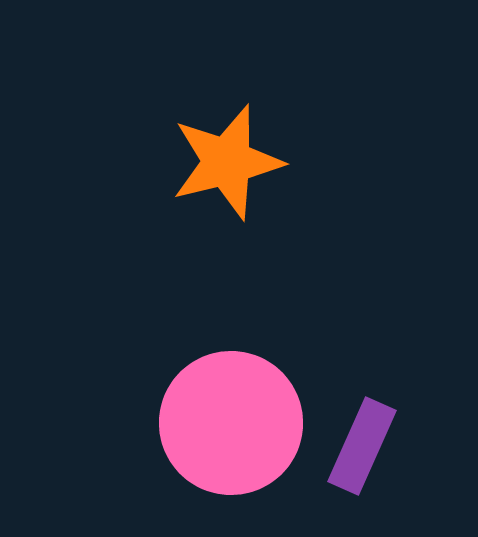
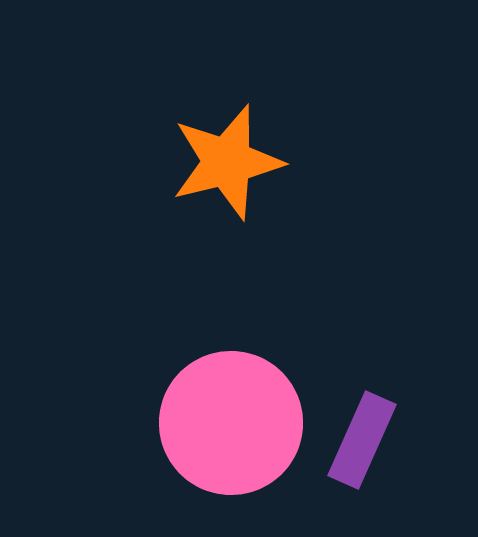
purple rectangle: moved 6 px up
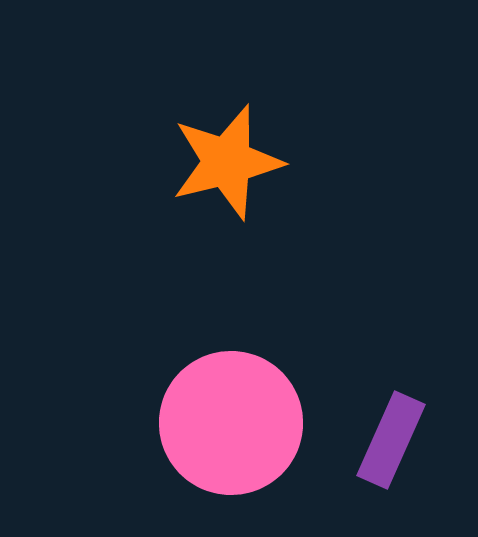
purple rectangle: moved 29 px right
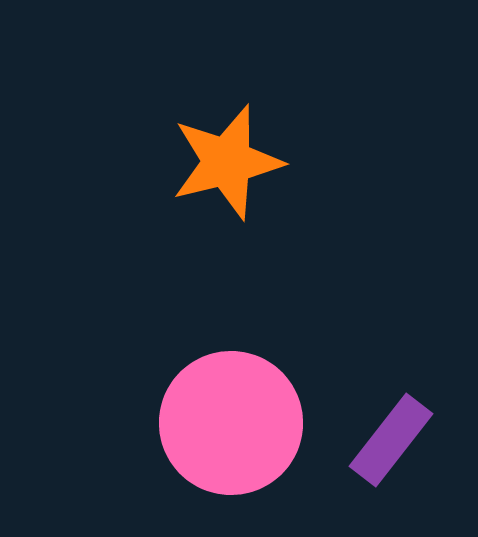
purple rectangle: rotated 14 degrees clockwise
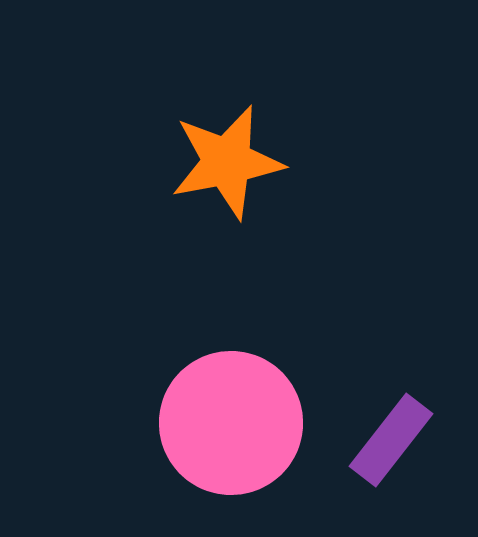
orange star: rotated 3 degrees clockwise
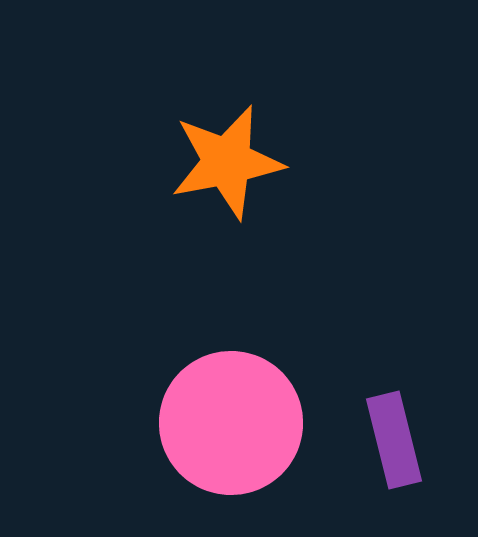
purple rectangle: moved 3 px right; rotated 52 degrees counterclockwise
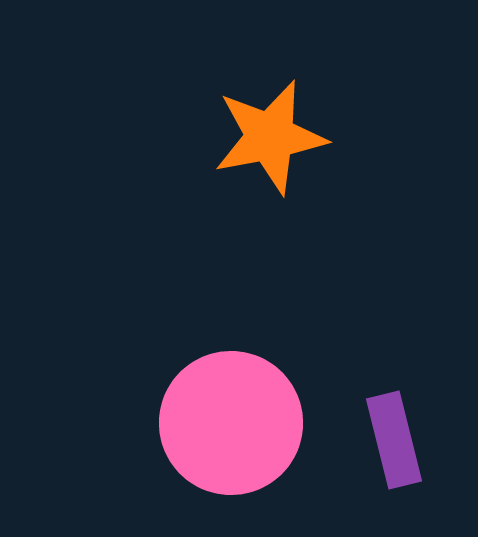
orange star: moved 43 px right, 25 px up
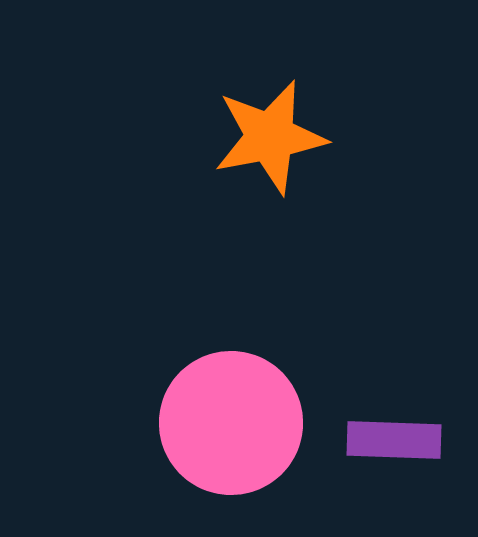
purple rectangle: rotated 74 degrees counterclockwise
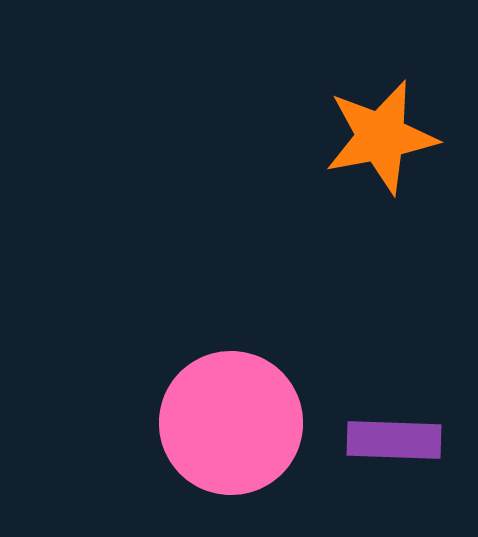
orange star: moved 111 px right
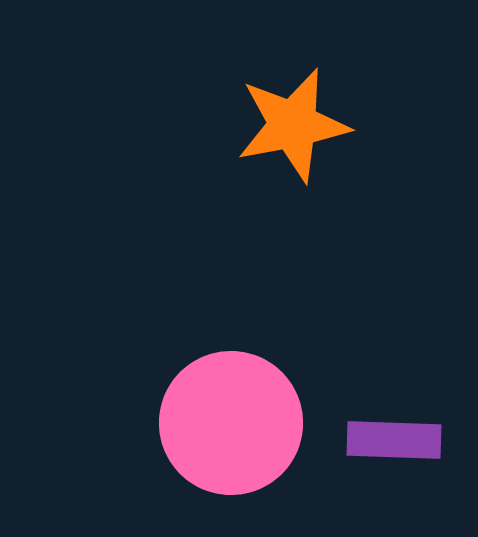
orange star: moved 88 px left, 12 px up
